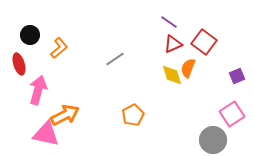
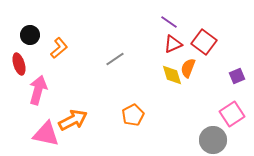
orange arrow: moved 8 px right, 5 px down
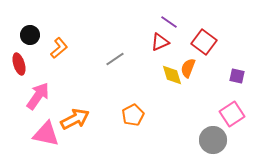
red triangle: moved 13 px left, 2 px up
purple square: rotated 35 degrees clockwise
pink arrow: moved 6 px down; rotated 20 degrees clockwise
orange arrow: moved 2 px right, 1 px up
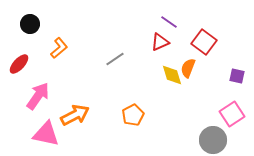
black circle: moved 11 px up
red ellipse: rotated 60 degrees clockwise
orange arrow: moved 4 px up
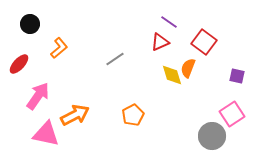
gray circle: moved 1 px left, 4 px up
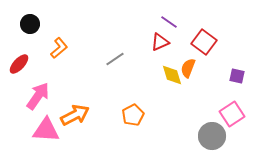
pink triangle: moved 4 px up; rotated 8 degrees counterclockwise
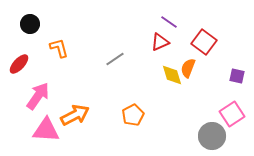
orange L-shape: rotated 65 degrees counterclockwise
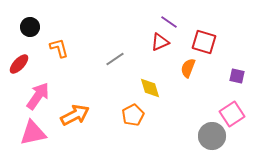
black circle: moved 3 px down
red square: rotated 20 degrees counterclockwise
yellow diamond: moved 22 px left, 13 px down
pink triangle: moved 13 px left, 3 px down; rotated 16 degrees counterclockwise
